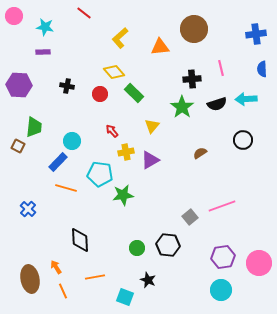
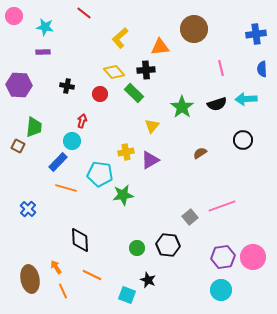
black cross at (192, 79): moved 46 px left, 9 px up
red arrow at (112, 131): moved 30 px left, 10 px up; rotated 56 degrees clockwise
pink circle at (259, 263): moved 6 px left, 6 px up
orange line at (95, 277): moved 3 px left, 2 px up; rotated 36 degrees clockwise
cyan square at (125, 297): moved 2 px right, 2 px up
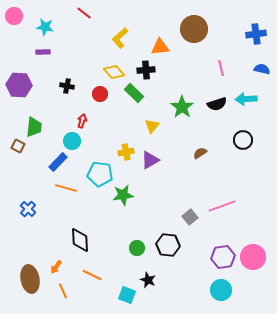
blue semicircle at (262, 69): rotated 105 degrees clockwise
orange arrow at (56, 267): rotated 112 degrees counterclockwise
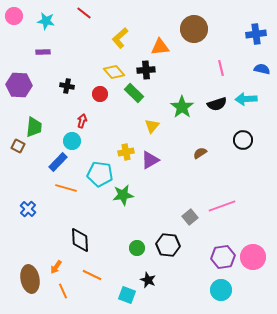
cyan star at (45, 27): moved 1 px right, 6 px up
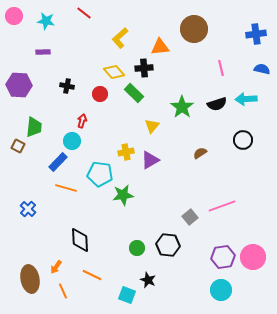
black cross at (146, 70): moved 2 px left, 2 px up
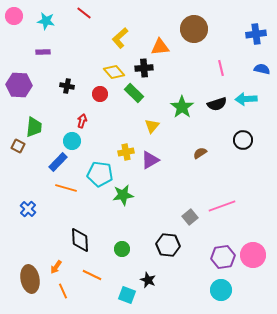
green circle at (137, 248): moved 15 px left, 1 px down
pink circle at (253, 257): moved 2 px up
